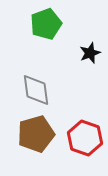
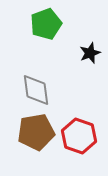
brown pentagon: moved 2 px up; rotated 6 degrees clockwise
red hexagon: moved 6 px left, 2 px up
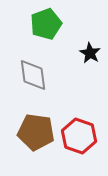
black star: rotated 20 degrees counterclockwise
gray diamond: moved 3 px left, 15 px up
brown pentagon: rotated 18 degrees clockwise
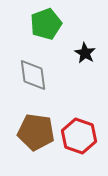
black star: moved 5 px left
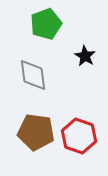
black star: moved 3 px down
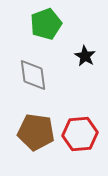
red hexagon: moved 1 px right, 2 px up; rotated 24 degrees counterclockwise
